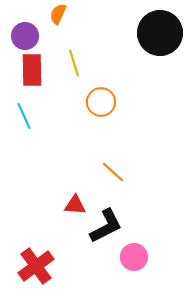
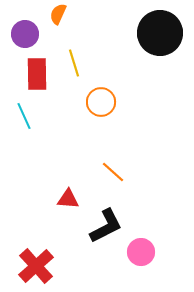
purple circle: moved 2 px up
red rectangle: moved 5 px right, 4 px down
red triangle: moved 7 px left, 6 px up
pink circle: moved 7 px right, 5 px up
red cross: rotated 6 degrees counterclockwise
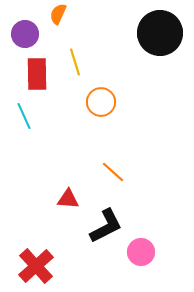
yellow line: moved 1 px right, 1 px up
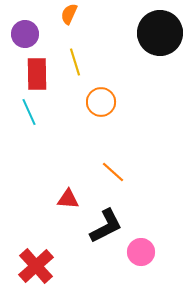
orange semicircle: moved 11 px right
cyan line: moved 5 px right, 4 px up
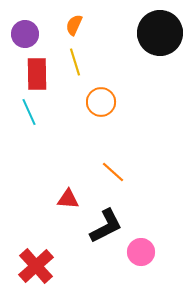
orange semicircle: moved 5 px right, 11 px down
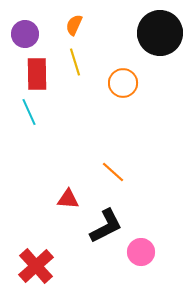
orange circle: moved 22 px right, 19 px up
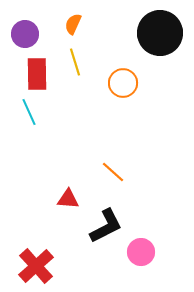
orange semicircle: moved 1 px left, 1 px up
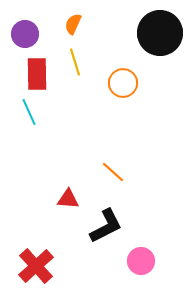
pink circle: moved 9 px down
